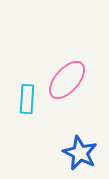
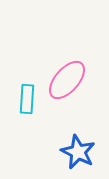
blue star: moved 2 px left, 1 px up
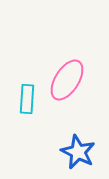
pink ellipse: rotated 9 degrees counterclockwise
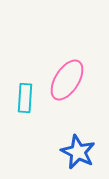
cyan rectangle: moved 2 px left, 1 px up
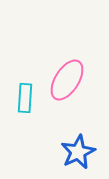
blue star: rotated 20 degrees clockwise
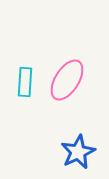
cyan rectangle: moved 16 px up
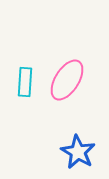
blue star: rotated 16 degrees counterclockwise
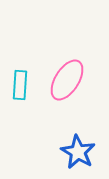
cyan rectangle: moved 5 px left, 3 px down
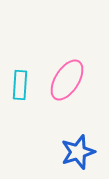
blue star: rotated 24 degrees clockwise
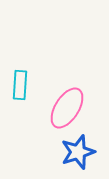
pink ellipse: moved 28 px down
